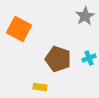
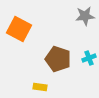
gray star: rotated 24 degrees clockwise
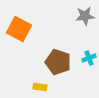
brown pentagon: moved 3 px down
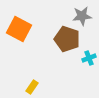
gray star: moved 3 px left
brown pentagon: moved 9 px right, 23 px up
yellow rectangle: moved 8 px left; rotated 64 degrees counterclockwise
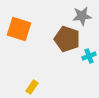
orange square: rotated 10 degrees counterclockwise
cyan cross: moved 2 px up
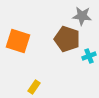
gray star: rotated 12 degrees clockwise
orange square: moved 1 px left, 12 px down
yellow rectangle: moved 2 px right
